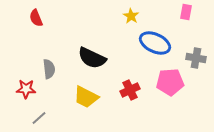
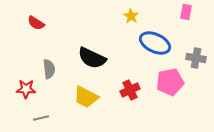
red semicircle: moved 5 px down; rotated 36 degrees counterclockwise
pink pentagon: rotated 8 degrees counterclockwise
gray line: moved 2 px right; rotated 28 degrees clockwise
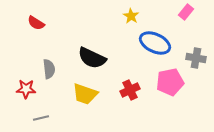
pink rectangle: rotated 28 degrees clockwise
yellow trapezoid: moved 1 px left, 3 px up; rotated 8 degrees counterclockwise
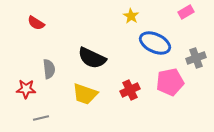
pink rectangle: rotated 21 degrees clockwise
gray cross: rotated 30 degrees counterclockwise
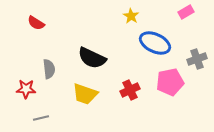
gray cross: moved 1 px right, 1 px down
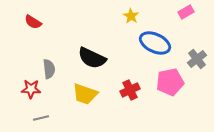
red semicircle: moved 3 px left, 1 px up
gray cross: rotated 18 degrees counterclockwise
red star: moved 5 px right
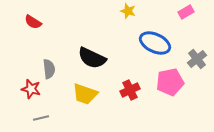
yellow star: moved 3 px left, 5 px up; rotated 14 degrees counterclockwise
red star: rotated 12 degrees clockwise
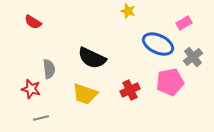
pink rectangle: moved 2 px left, 11 px down
blue ellipse: moved 3 px right, 1 px down
gray cross: moved 4 px left, 2 px up
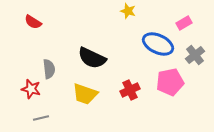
gray cross: moved 2 px right, 2 px up
